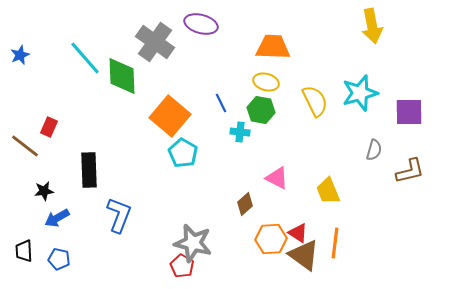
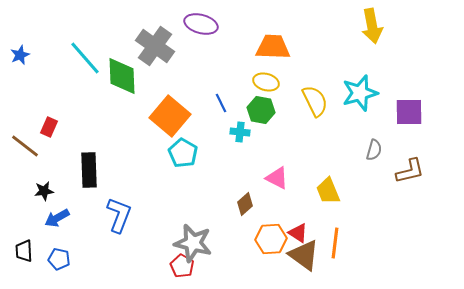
gray cross: moved 4 px down
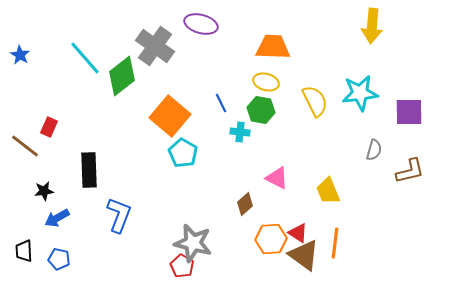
yellow arrow: rotated 16 degrees clockwise
blue star: rotated 18 degrees counterclockwise
green diamond: rotated 54 degrees clockwise
cyan star: rotated 9 degrees clockwise
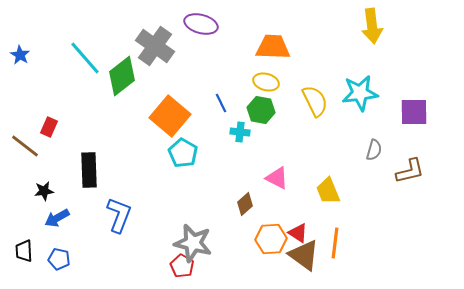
yellow arrow: rotated 12 degrees counterclockwise
purple square: moved 5 px right
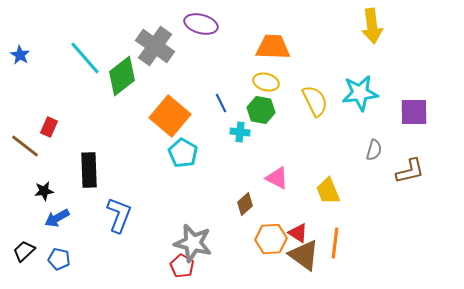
black trapezoid: rotated 50 degrees clockwise
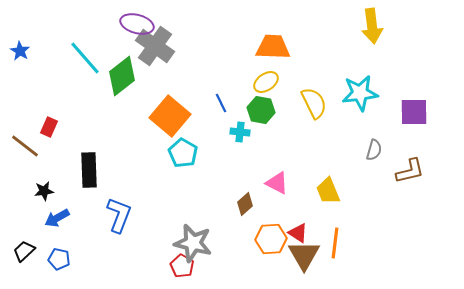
purple ellipse: moved 64 px left
blue star: moved 4 px up
yellow ellipse: rotated 50 degrees counterclockwise
yellow semicircle: moved 1 px left, 2 px down
pink triangle: moved 5 px down
brown triangle: rotated 24 degrees clockwise
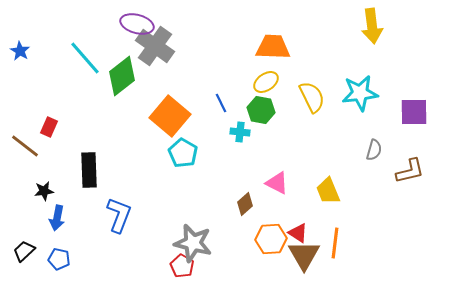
yellow semicircle: moved 2 px left, 6 px up
blue arrow: rotated 50 degrees counterclockwise
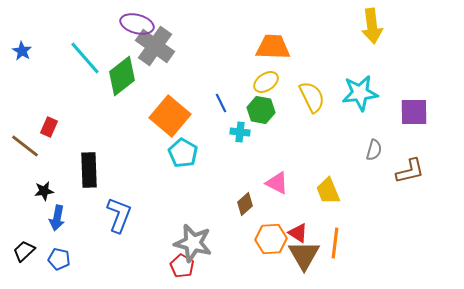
blue star: moved 2 px right
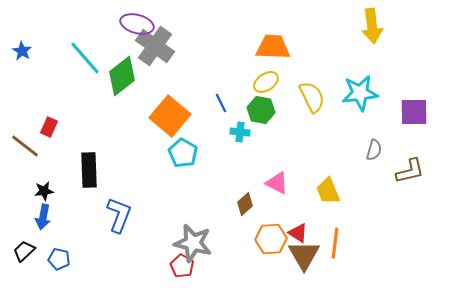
blue arrow: moved 14 px left, 1 px up
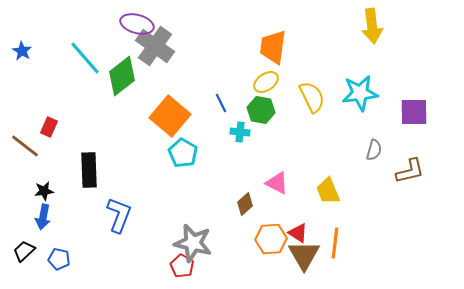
orange trapezoid: rotated 84 degrees counterclockwise
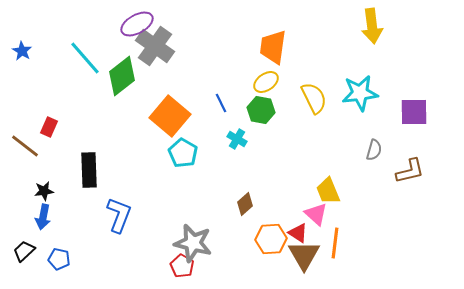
purple ellipse: rotated 44 degrees counterclockwise
yellow semicircle: moved 2 px right, 1 px down
cyan cross: moved 3 px left, 7 px down; rotated 24 degrees clockwise
pink triangle: moved 39 px right, 31 px down; rotated 15 degrees clockwise
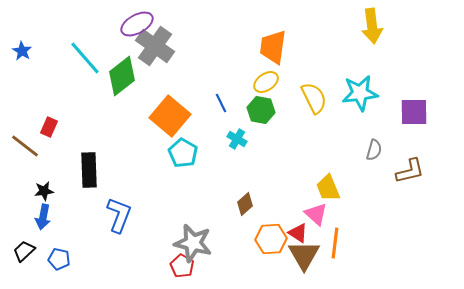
yellow trapezoid: moved 3 px up
